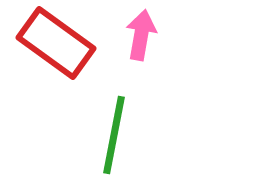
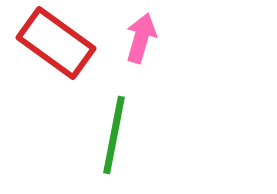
pink arrow: moved 3 px down; rotated 6 degrees clockwise
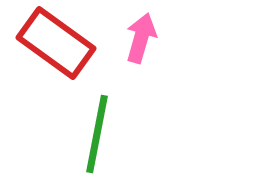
green line: moved 17 px left, 1 px up
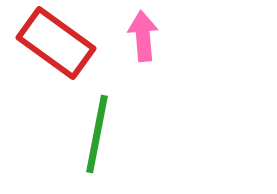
pink arrow: moved 2 px right, 2 px up; rotated 21 degrees counterclockwise
